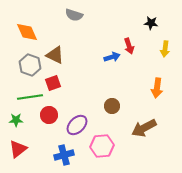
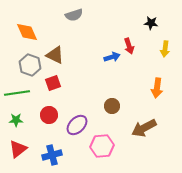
gray semicircle: rotated 36 degrees counterclockwise
green line: moved 13 px left, 4 px up
blue cross: moved 12 px left
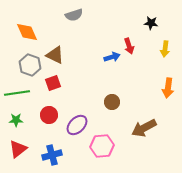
orange arrow: moved 11 px right
brown circle: moved 4 px up
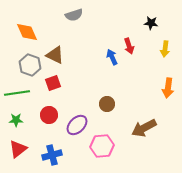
blue arrow: rotated 98 degrees counterclockwise
brown circle: moved 5 px left, 2 px down
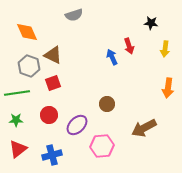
brown triangle: moved 2 px left
gray hexagon: moved 1 px left, 1 px down
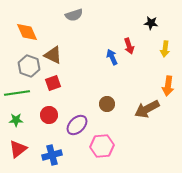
orange arrow: moved 2 px up
brown arrow: moved 3 px right, 19 px up
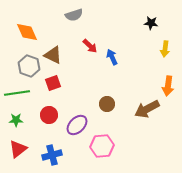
red arrow: moved 39 px left; rotated 28 degrees counterclockwise
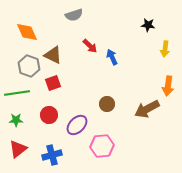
black star: moved 3 px left, 2 px down
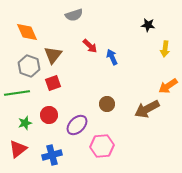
brown triangle: rotated 42 degrees clockwise
orange arrow: rotated 48 degrees clockwise
green star: moved 9 px right, 3 px down; rotated 16 degrees counterclockwise
